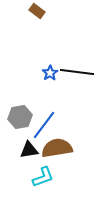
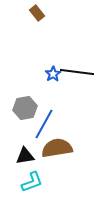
brown rectangle: moved 2 px down; rotated 14 degrees clockwise
blue star: moved 3 px right, 1 px down
gray hexagon: moved 5 px right, 9 px up
blue line: moved 1 px up; rotated 8 degrees counterclockwise
black triangle: moved 4 px left, 6 px down
cyan L-shape: moved 11 px left, 5 px down
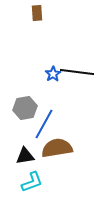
brown rectangle: rotated 35 degrees clockwise
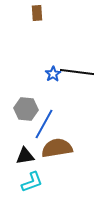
gray hexagon: moved 1 px right, 1 px down; rotated 15 degrees clockwise
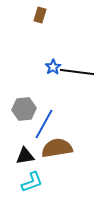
brown rectangle: moved 3 px right, 2 px down; rotated 21 degrees clockwise
blue star: moved 7 px up
gray hexagon: moved 2 px left; rotated 10 degrees counterclockwise
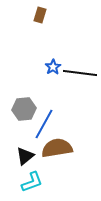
black line: moved 3 px right, 1 px down
black triangle: rotated 30 degrees counterclockwise
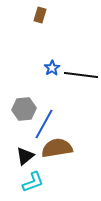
blue star: moved 1 px left, 1 px down
black line: moved 1 px right, 2 px down
cyan L-shape: moved 1 px right
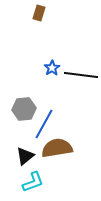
brown rectangle: moved 1 px left, 2 px up
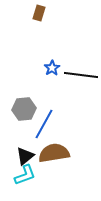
brown semicircle: moved 3 px left, 5 px down
cyan L-shape: moved 8 px left, 7 px up
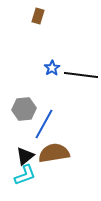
brown rectangle: moved 1 px left, 3 px down
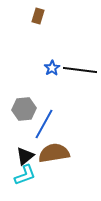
black line: moved 1 px left, 5 px up
